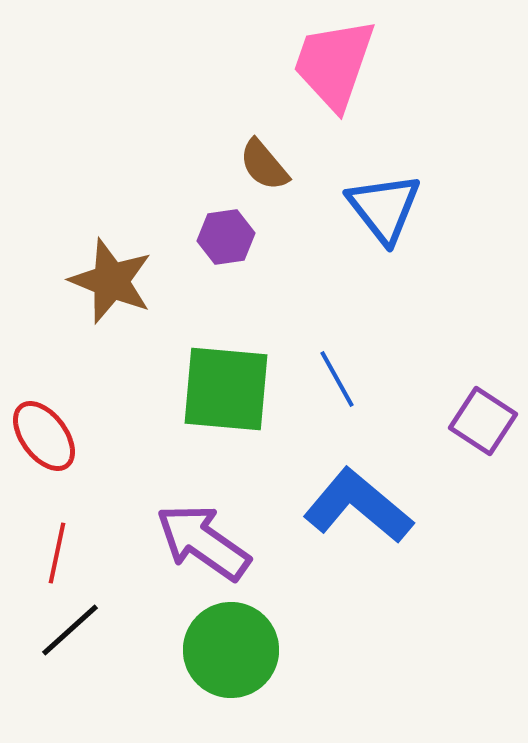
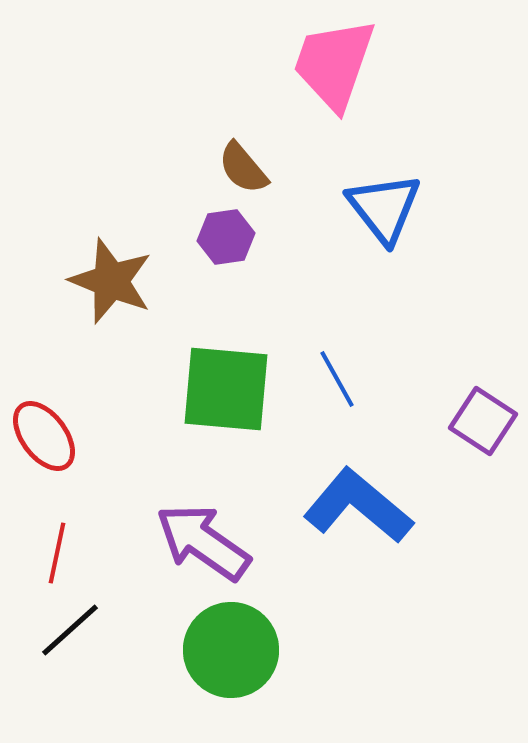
brown semicircle: moved 21 px left, 3 px down
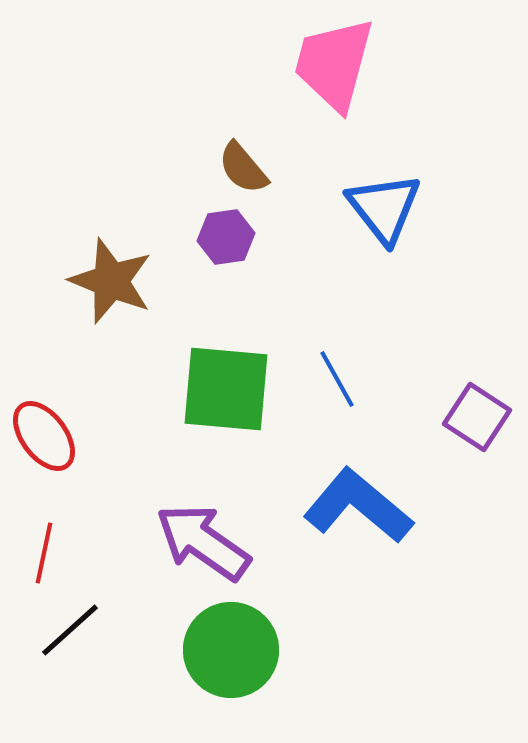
pink trapezoid: rotated 4 degrees counterclockwise
purple square: moved 6 px left, 4 px up
red line: moved 13 px left
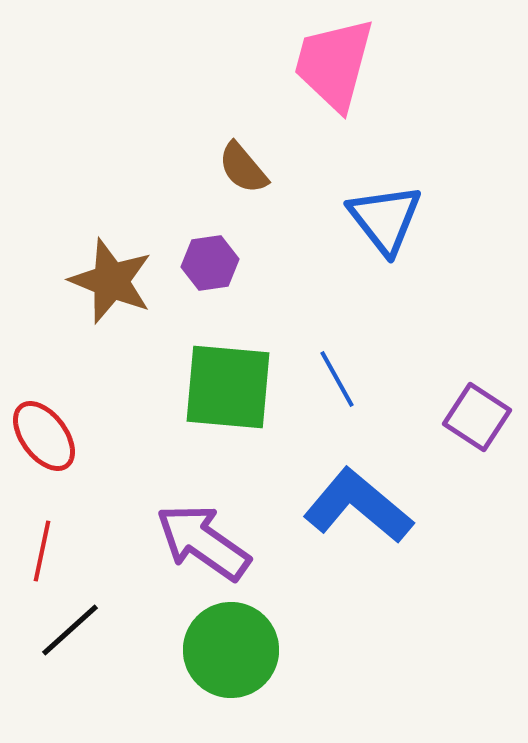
blue triangle: moved 1 px right, 11 px down
purple hexagon: moved 16 px left, 26 px down
green square: moved 2 px right, 2 px up
red line: moved 2 px left, 2 px up
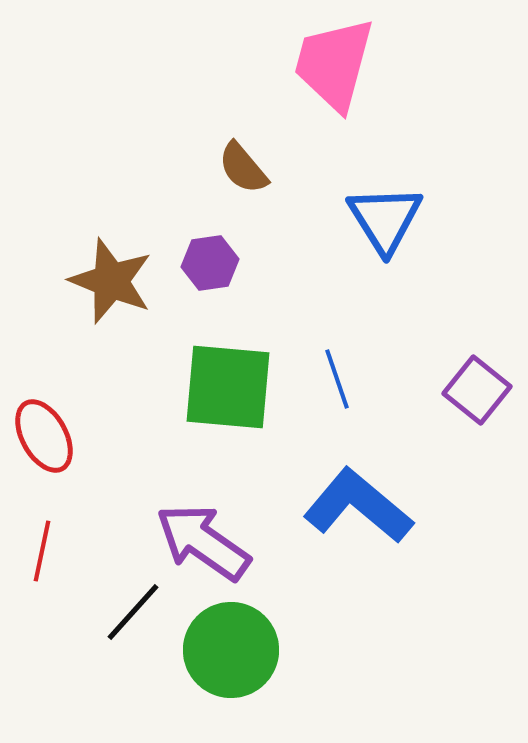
blue triangle: rotated 6 degrees clockwise
blue line: rotated 10 degrees clockwise
purple square: moved 27 px up; rotated 6 degrees clockwise
red ellipse: rotated 8 degrees clockwise
black line: moved 63 px right, 18 px up; rotated 6 degrees counterclockwise
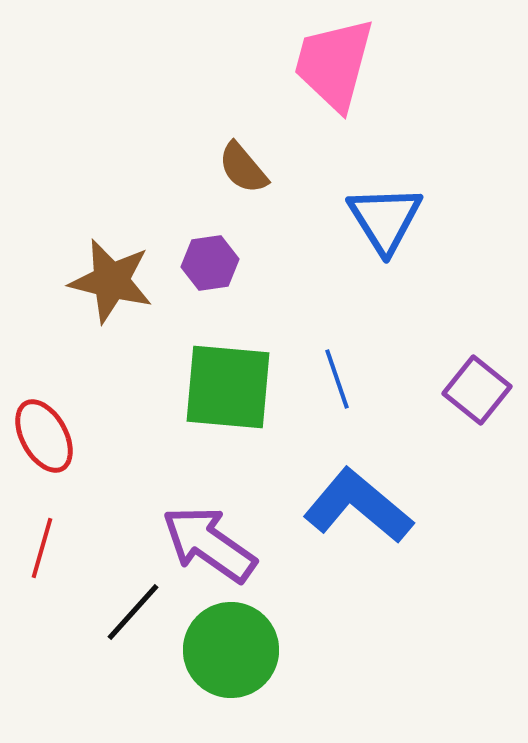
brown star: rotated 8 degrees counterclockwise
purple arrow: moved 6 px right, 2 px down
red line: moved 3 px up; rotated 4 degrees clockwise
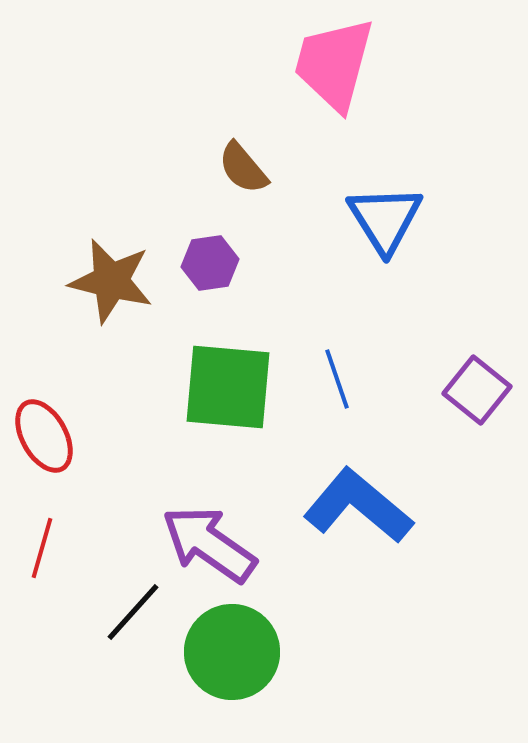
green circle: moved 1 px right, 2 px down
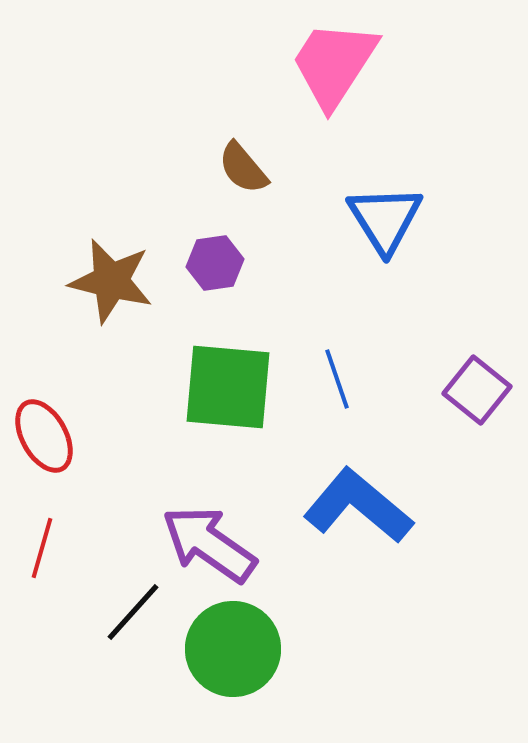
pink trapezoid: rotated 18 degrees clockwise
purple hexagon: moved 5 px right
green circle: moved 1 px right, 3 px up
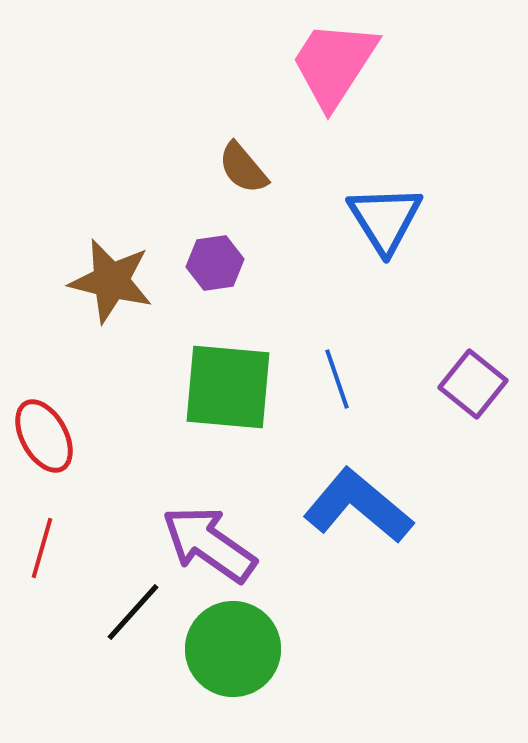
purple square: moved 4 px left, 6 px up
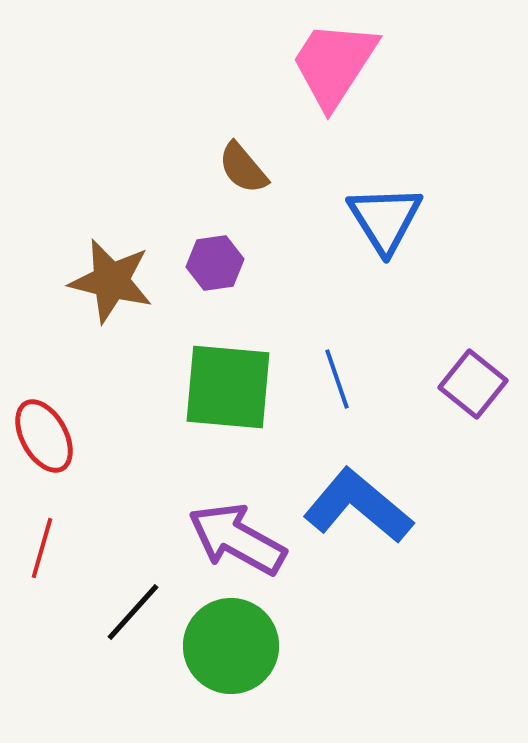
purple arrow: moved 28 px right, 5 px up; rotated 6 degrees counterclockwise
green circle: moved 2 px left, 3 px up
